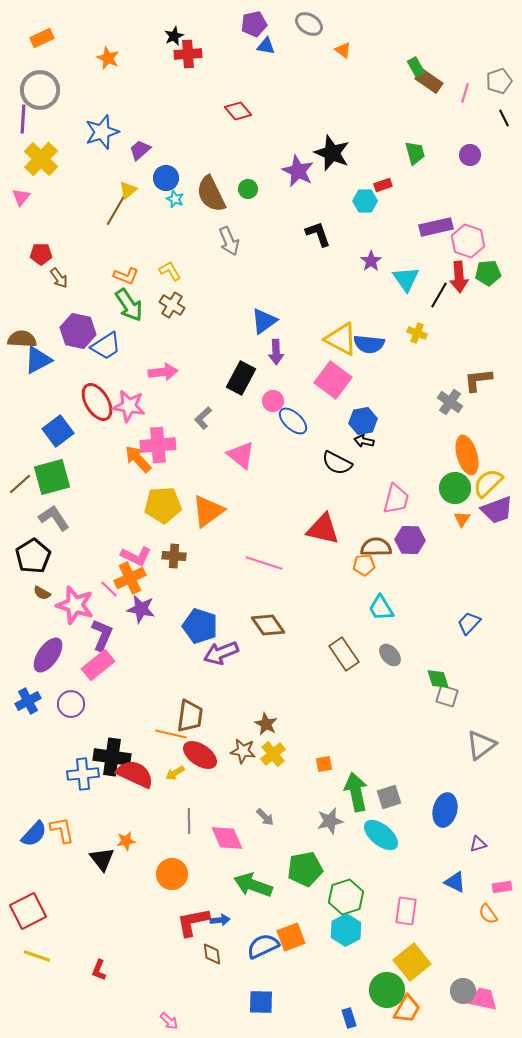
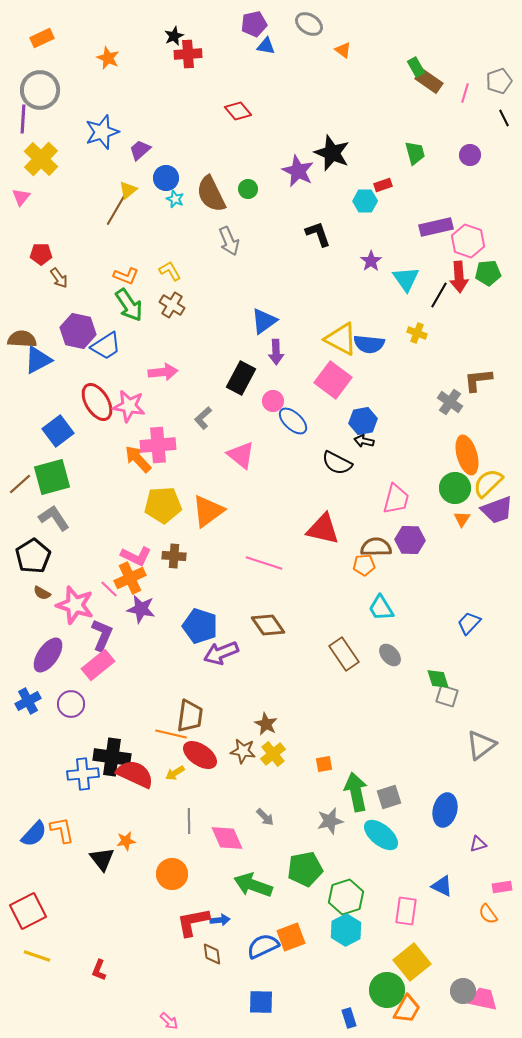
blue triangle at (455, 882): moved 13 px left, 4 px down
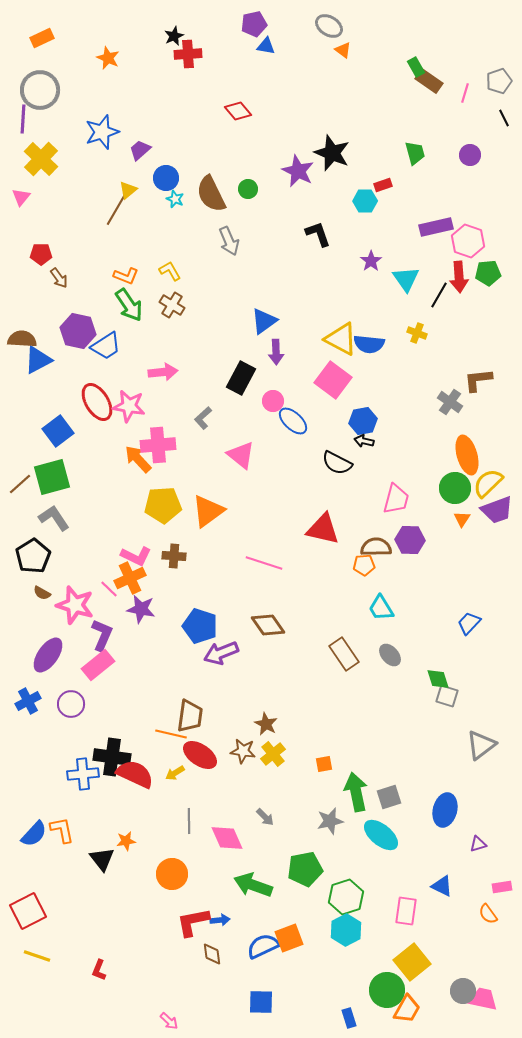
gray ellipse at (309, 24): moved 20 px right, 2 px down
orange square at (291, 937): moved 2 px left, 1 px down
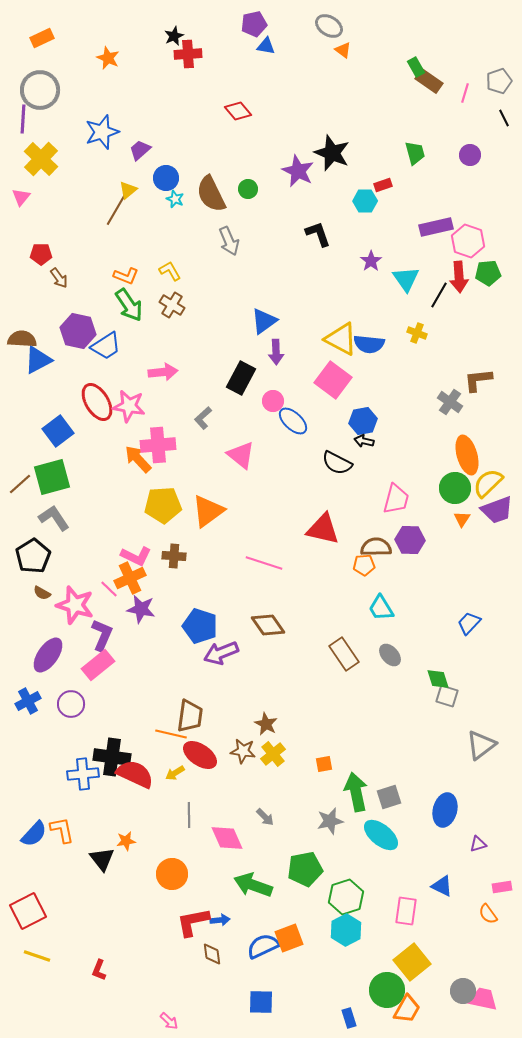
gray line at (189, 821): moved 6 px up
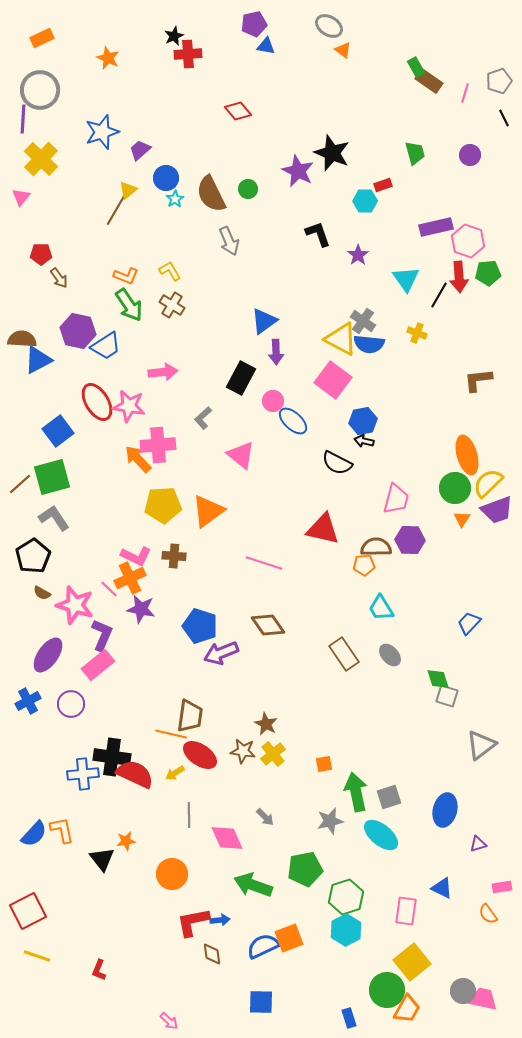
cyan star at (175, 199): rotated 18 degrees clockwise
purple star at (371, 261): moved 13 px left, 6 px up
gray cross at (450, 402): moved 87 px left, 81 px up
blue triangle at (442, 886): moved 2 px down
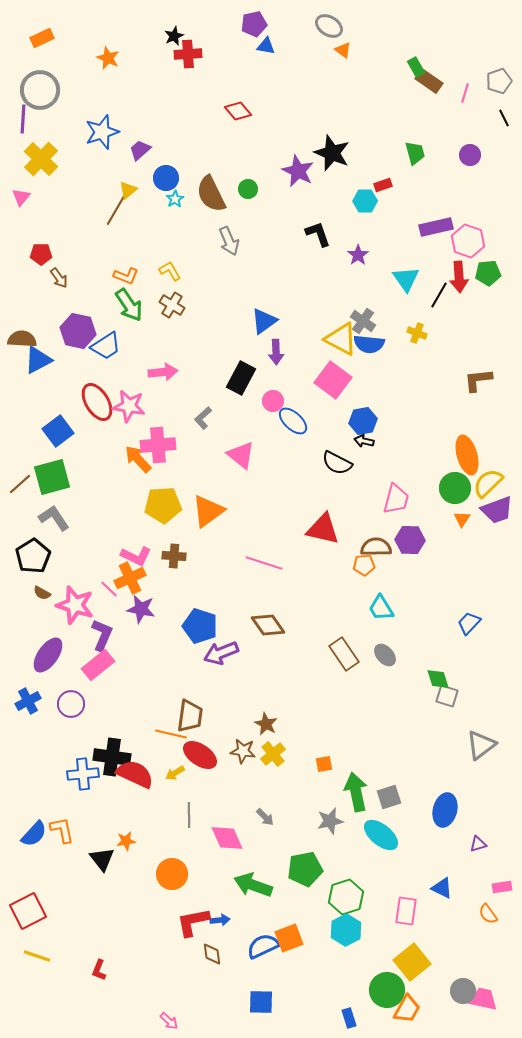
gray ellipse at (390, 655): moved 5 px left
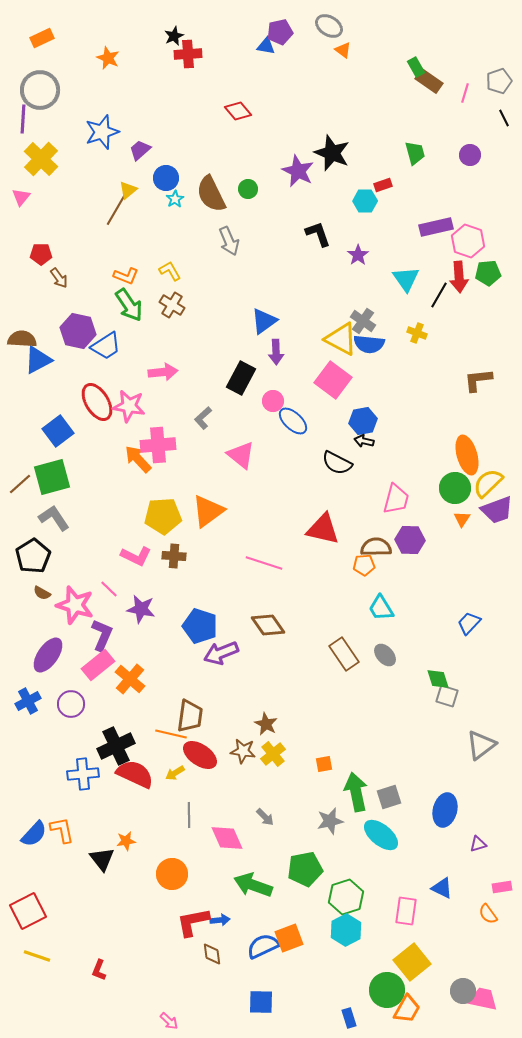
purple pentagon at (254, 24): moved 26 px right, 8 px down
yellow pentagon at (163, 505): moved 11 px down
orange cross at (130, 578): moved 101 px down; rotated 24 degrees counterclockwise
black cross at (112, 757): moved 4 px right, 11 px up; rotated 33 degrees counterclockwise
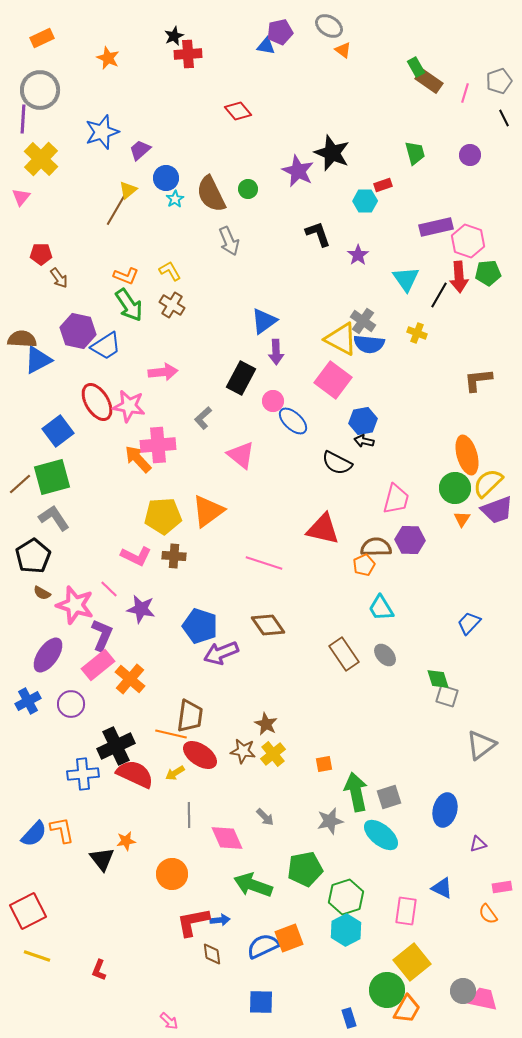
orange pentagon at (364, 565): rotated 20 degrees counterclockwise
